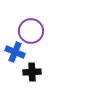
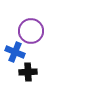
black cross: moved 4 px left
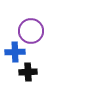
blue cross: rotated 24 degrees counterclockwise
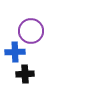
black cross: moved 3 px left, 2 px down
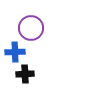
purple circle: moved 3 px up
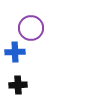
black cross: moved 7 px left, 11 px down
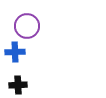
purple circle: moved 4 px left, 2 px up
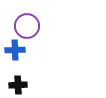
blue cross: moved 2 px up
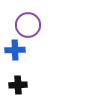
purple circle: moved 1 px right, 1 px up
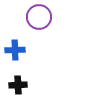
purple circle: moved 11 px right, 8 px up
